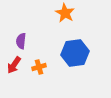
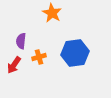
orange star: moved 13 px left
orange cross: moved 10 px up
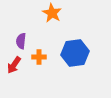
orange cross: rotated 16 degrees clockwise
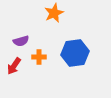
orange star: moved 2 px right; rotated 18 degrees clockwise
purple semicircle: rotated 112 degrees counterclockwise
red arrow: moved 1 px down
